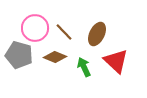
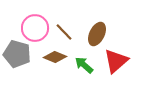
gray pentagon: moved 2 px left, 1 px up
red triangle: rotated 36 degrees clockwise
green arrow: moved 2 px up; rotated 24 degrees counterclockwise
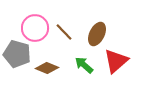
brown diamond: moved 8 px left, 11 px down
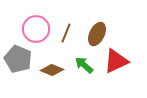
pink circle: moved 1 px right, 1 px down
brown line: moved 2 px right, 1 px down; rotated 66 degrees clockwise
gray pentagon: moved 1 px right, 5 px down; rotated 8 degrees clockwise
red triangle: rotated 16 degrees clockwise
brown diamond: moved 5 px right, 2 px down
